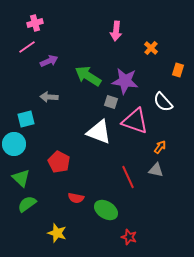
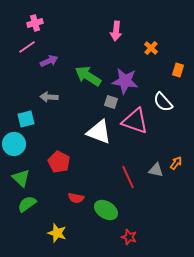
orange arrow: moved 16 px right, 16 px down
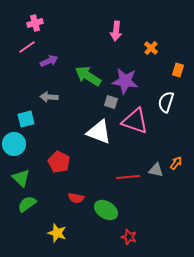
white semicircle: moved 3 px right; rotated 60 degrees clockwise
red line: rotated 70 degrees counterclockwise
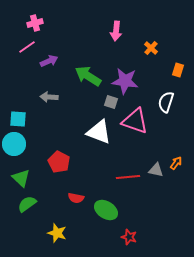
cyan square: moved 8 px left; rotated 18 degrees clockwise
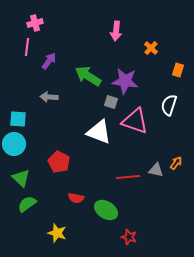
pink line: rotated 48 degrees counterclockwise
purple arrow: rotated 30 degrees counterclockwise
white semicircle: moved 3 px right, 3 px down
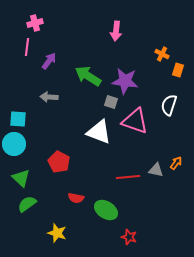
orange cross: moved 11 px right, 6 px down; rotated 16 degrees counterclockwise
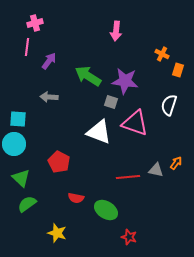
pink triangle: moved 2 px down
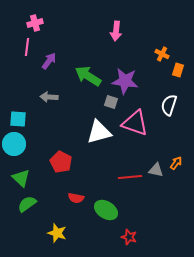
white triangle: rotated 36 degrees counterclockwise
red pentagon: moved 2 px right
red line: moved 2 px right
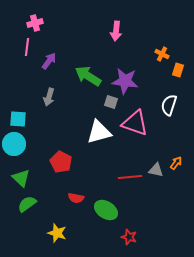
gray arrow: rotated 78 degrees counterclockwise
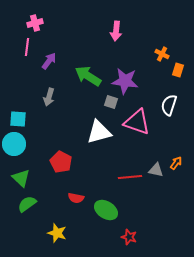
pink triangle: moved 2 px right, 1 px up
